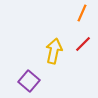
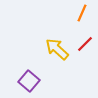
red line: moved 2 px right
yellow arrow: moved 3 px right, 2 px up; rotated 60 degrees counterclockwise
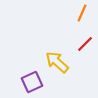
yellow arrow: moved 13 px down
purple square: moved 3 px right, 1 px down; rotated 25 degrees clockwise
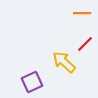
orange line: rotated 66 degrees clockwise
yellow arrow: moved 7 px right
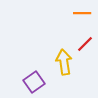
yellow arrow: rotated 40 degrees clockwise
purple square: moved 2 px right; rotated 10 degrees counterclockwise
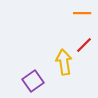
red line: moved 1 px left, 1 px down
purple square: moved 1 px left, 1 px up
